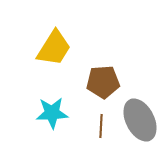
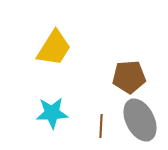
brown pentagon: moved 26 px right, 5 px up
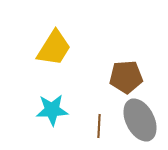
brown pentagon: moved 3 px left
cyan star: moved 3 px up
brown line: moved 2 px left
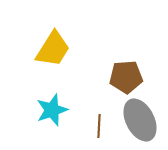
yellow trapezoid: moved 1 px left, 1 px down
cyan star: rotated 16 degrees counterclockwise
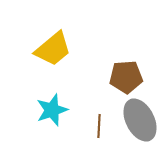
yellow trapezoid: rotated 18 degrees clockwise
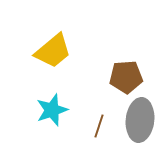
yellow trapezoid: moved 2 px down
gray ellipse: rotated 33 degrees clockwise
brown line: rotated 15 degrees clockwise
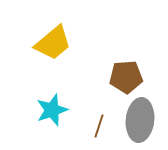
yellow trapezoid: moved 8 px up
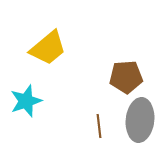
yellow trapezoid: moved 5 px left, 5 px down
cyan star: moved 26 px left, 9 px up
brown line: rotated 25 degrees counterclockwise
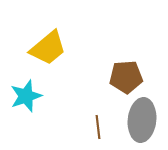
cyan star: moved 5 px up
gray ellipse: moved 2 px right
brown line: moved 1 px left, 1 px down
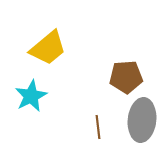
cyan star: moved 5 px right; rotated 8 degrees counterclockwise
